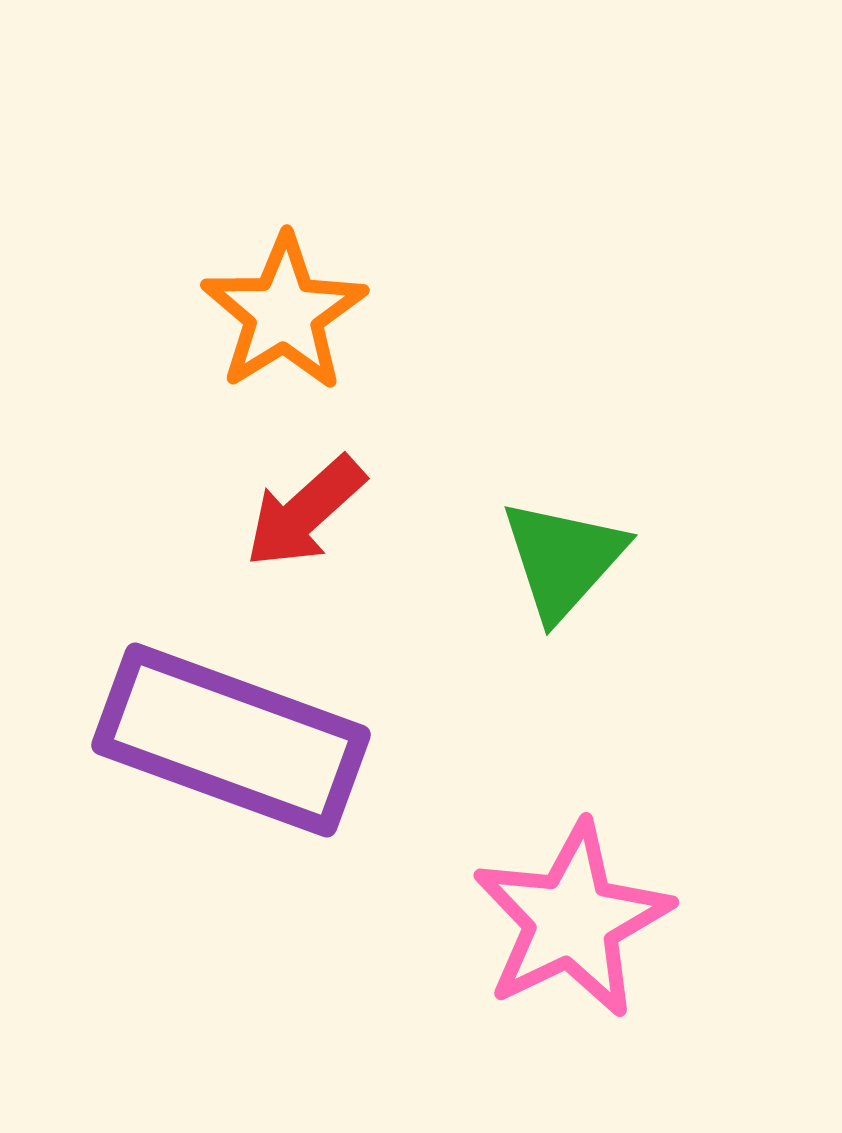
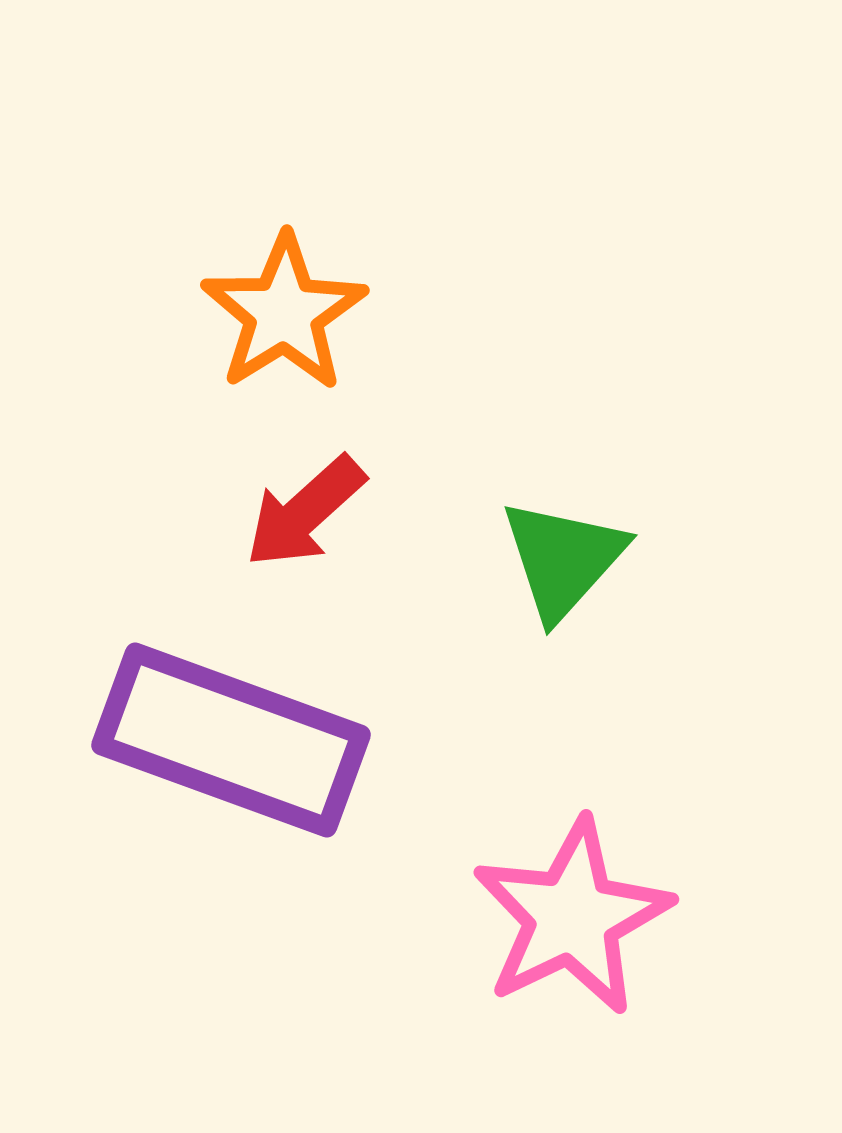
pink star: moved 3 px up
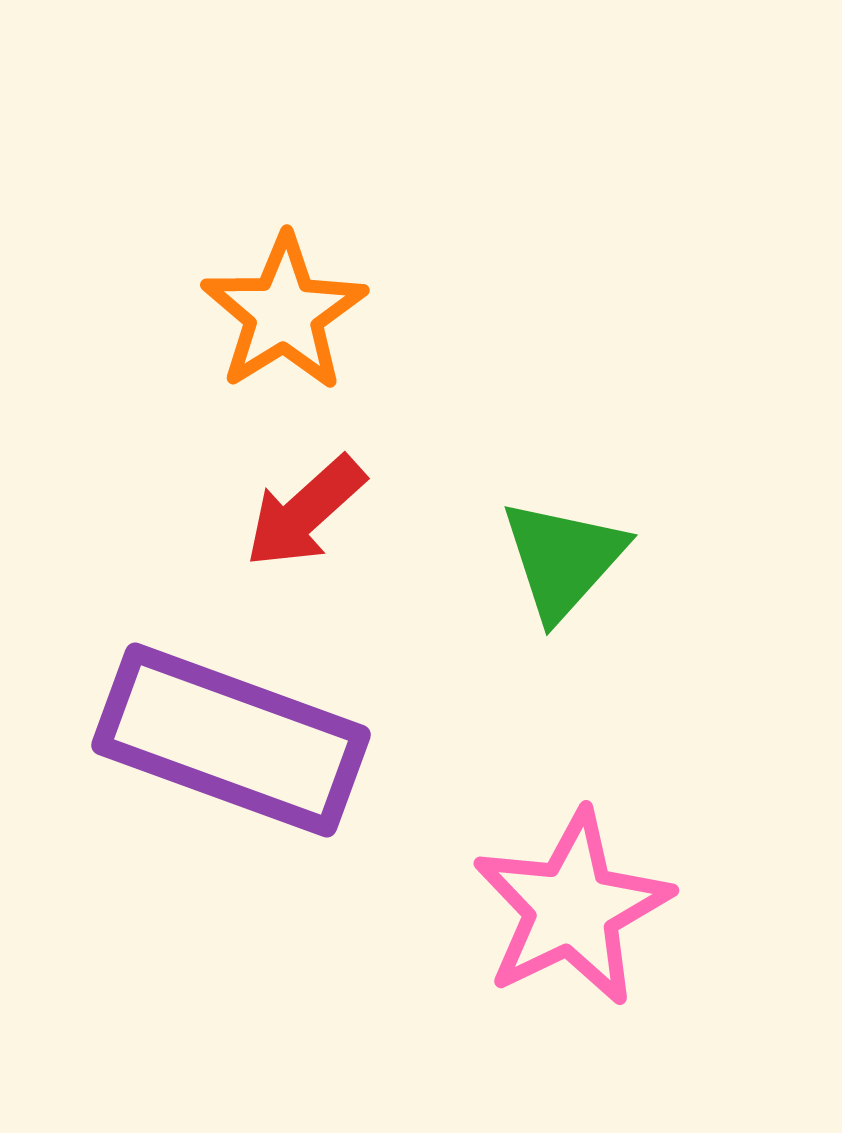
pink star: moved 9 px up
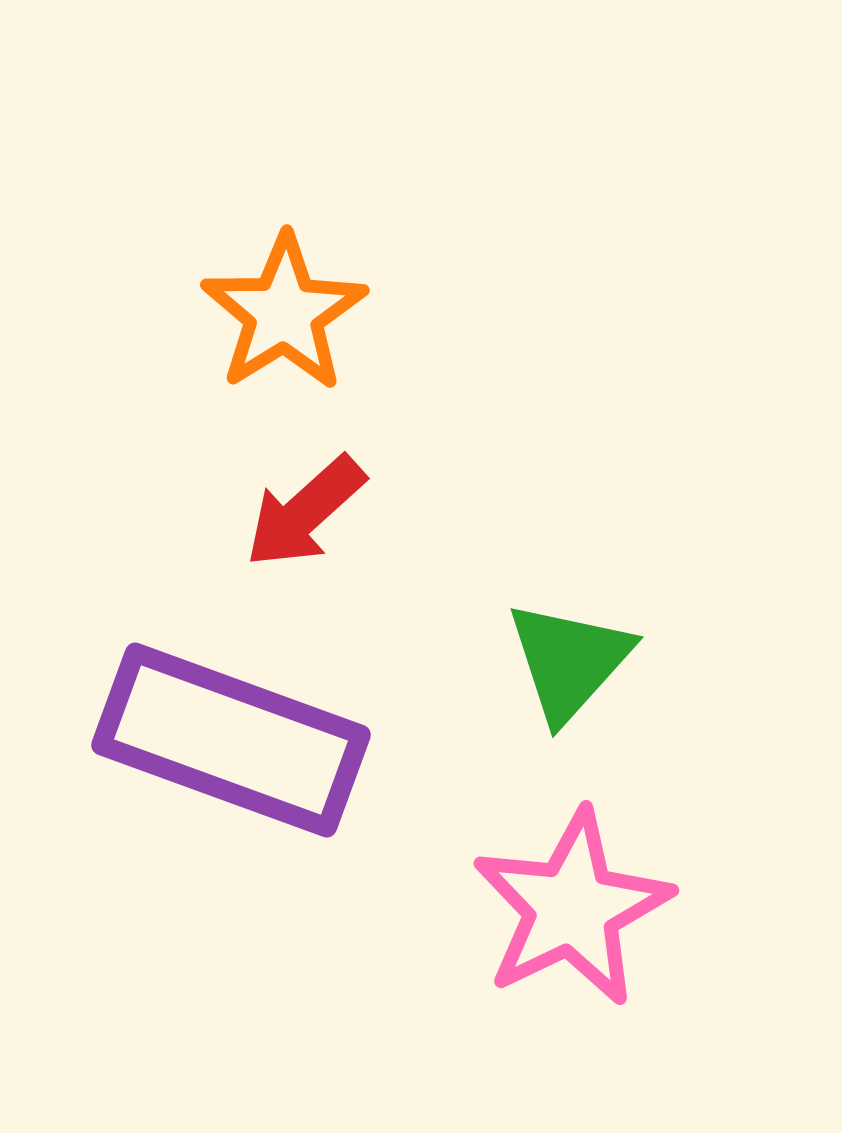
green triangle: moved 6 px right, 102 px down
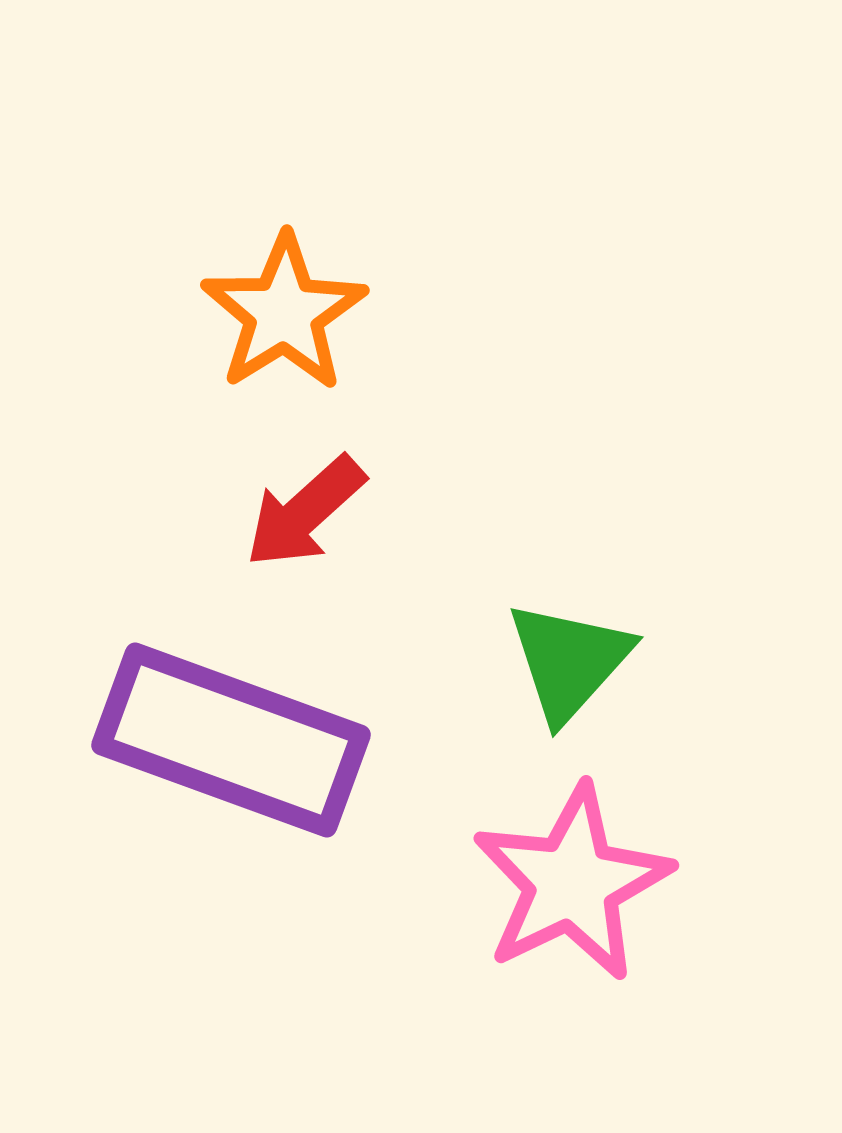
pink star: moved 25 px up
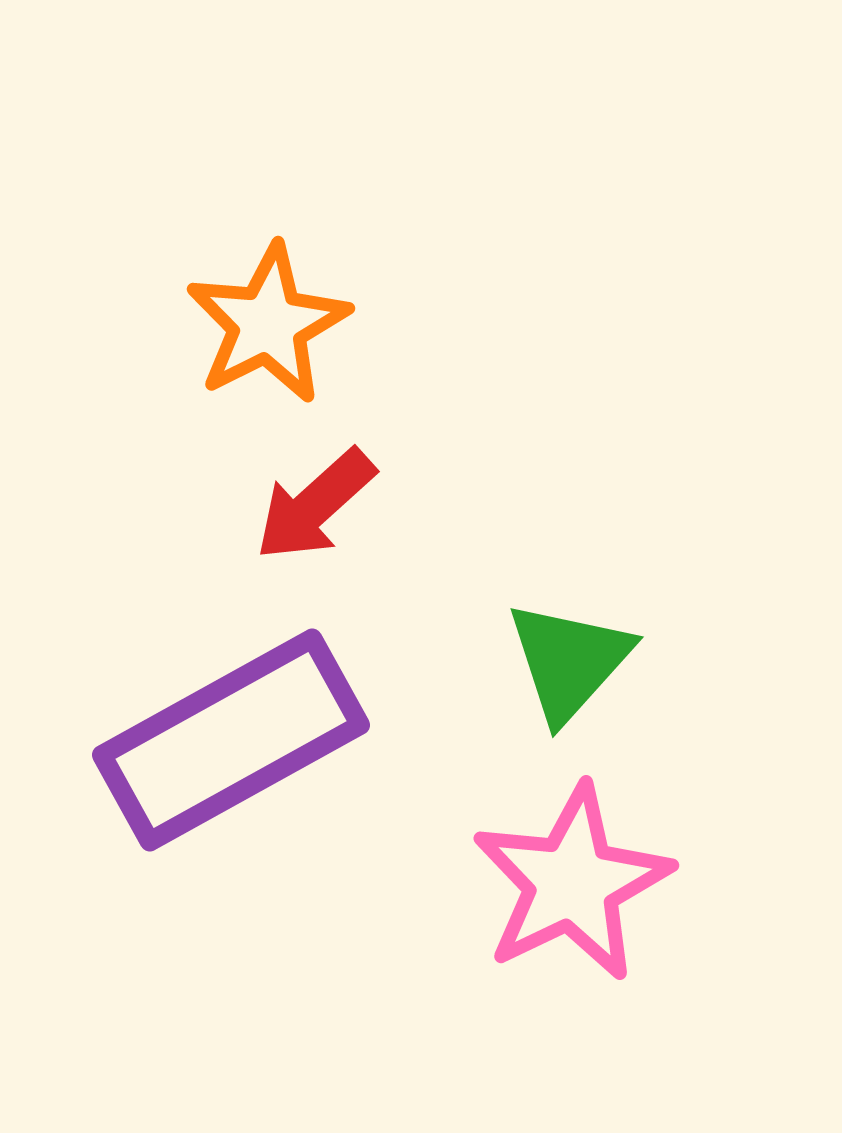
orange star: moved 16 px left, 11 px down; rotated 5 degrees clockwise
red arrow: moved 10 px right, 7 px up
purple rectangle: rotated 49 degrees counterclockwise
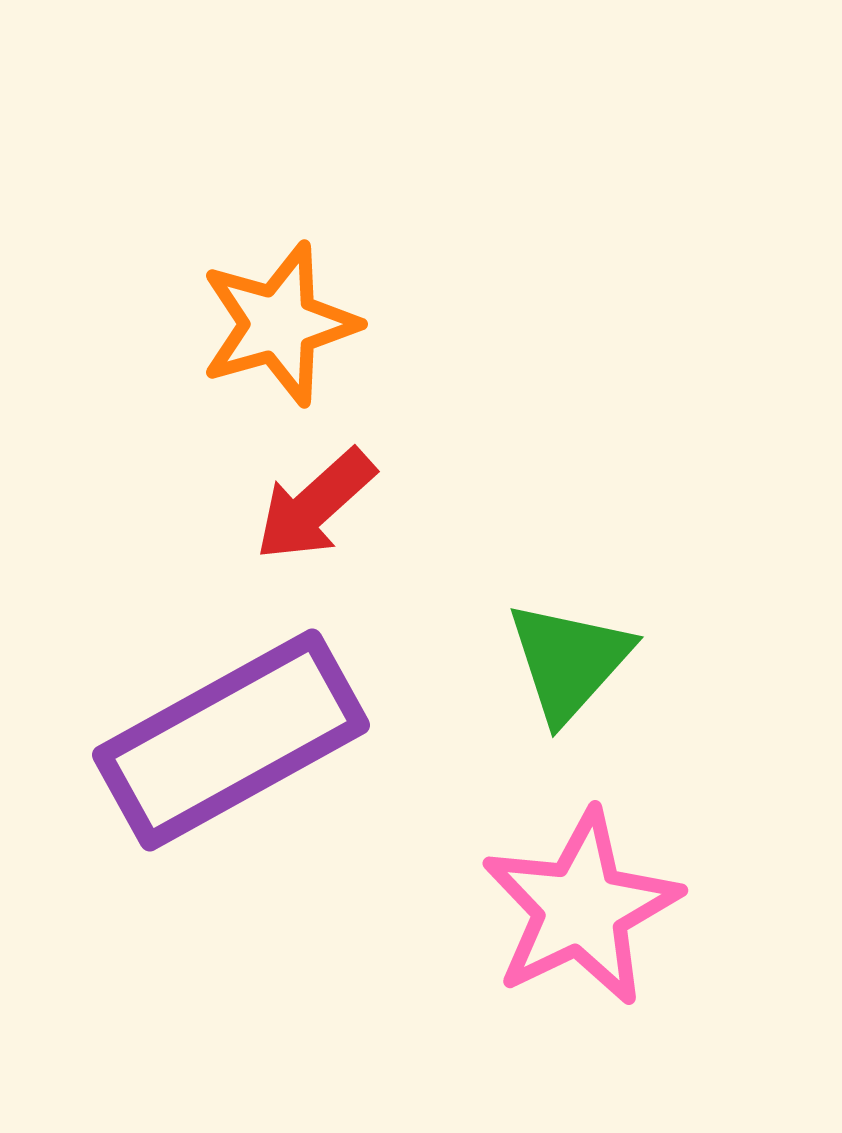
orange star: moved 11 px right; rotated 11 degrees clockwise
pink star: moved 9 px right, 25 px down
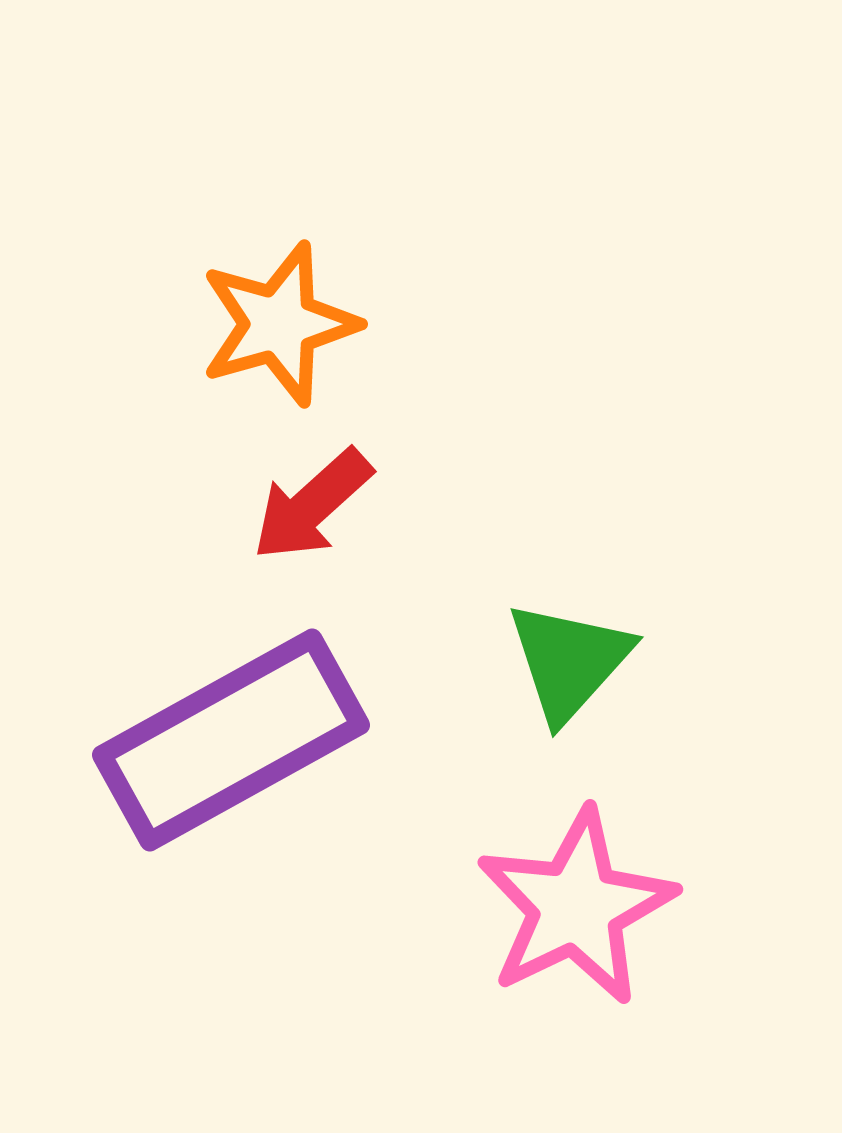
red arrow: moved 3 px left
pink star: moved 5 px left, 1 px up
